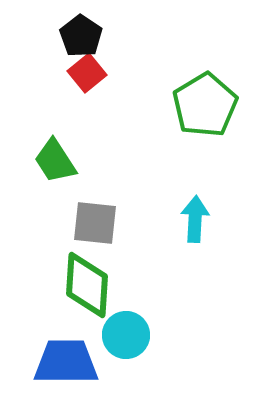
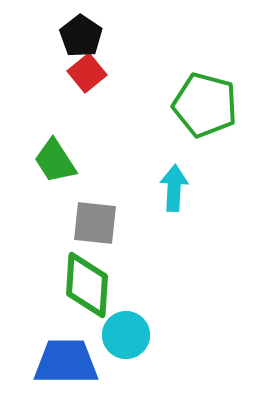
green pentagon: rotated 26 degrees counterclockwise
cyan arrow: moved 21 px left, 31 px up
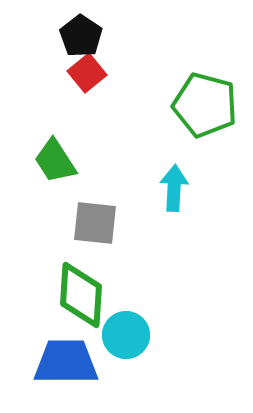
green diamond: moved 6 px left, 10 px down
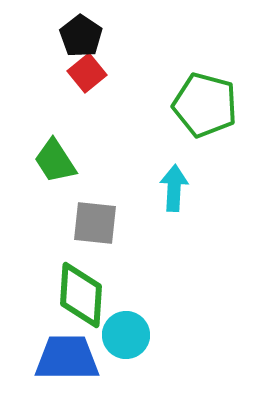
blue trapezoid: moved 1 px right, 4 px up
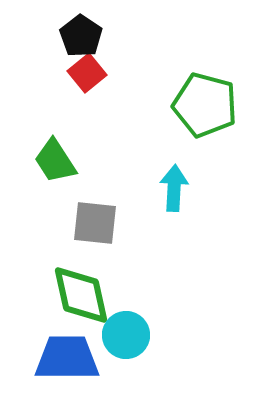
green diamond: rotated 16 degrees counterclockwise
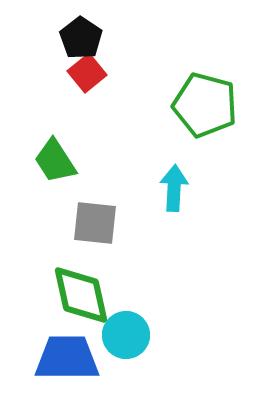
black pentagon: moved 2 px down
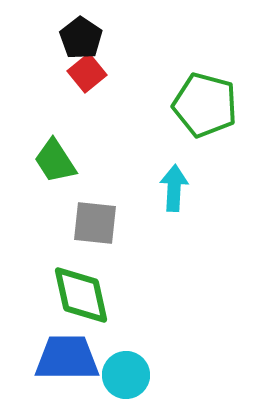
cyan circle: moved 40 px down
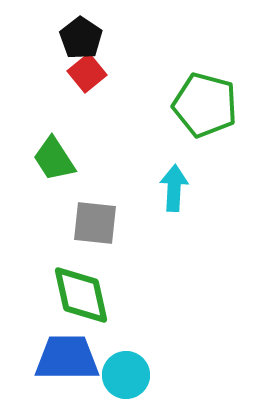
green trapezoid: moved 1 px left, 2 px up
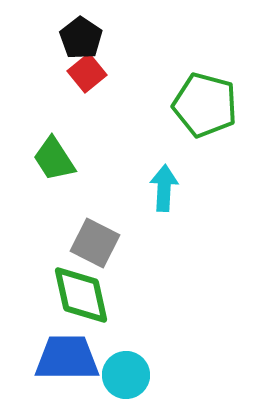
cyan arrow: moved 10 px left
gray square: moved 20 px down; rotated 21 degrees clockwise
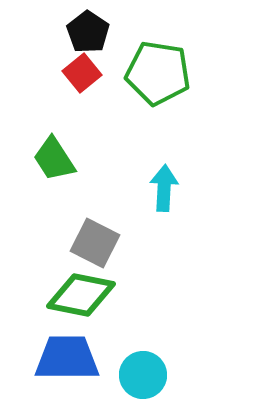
black pentagon: moved 7 px right, 6 px up
red square: moved 5 px left
green pentagon: moved 47 px left, 32 px up; rotated 6 degrees counterclockwise
green diamond: rotated 66 degrees counterclockwise
cyan circle: moved 17 px right
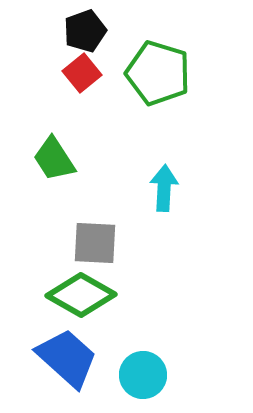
black pentagon: moved 3 px left, 1 px up; rotated 18 degrees clockwise
green pentagon: rotated 8 degrees clockwise
gray square: rotated 24 degrees counterclockwise
green diamond: rotated 18 degrees clockwise
blue trapezoid: rotated 42 degrees clockwise
